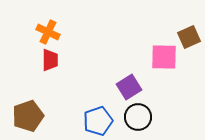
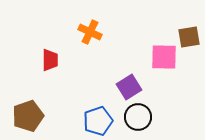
orange cross: moved 42 px right
brown square: rotated 15 degrees clockwise
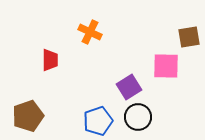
pink square: moved 2 px right, 9 px down
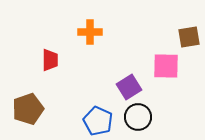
orange cross: rotated 25 degrees counterclockwise
brown pentagon: moved 7 px up
blue pentagon: rotated 28 degrees counterclockwise
